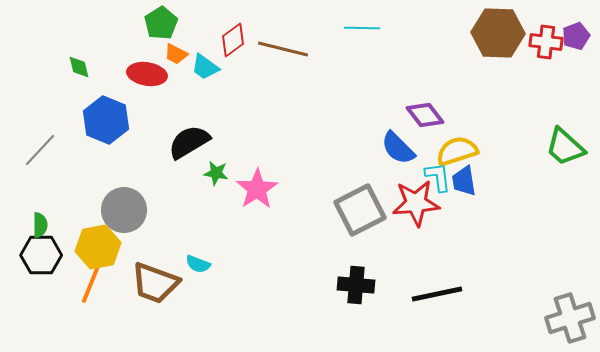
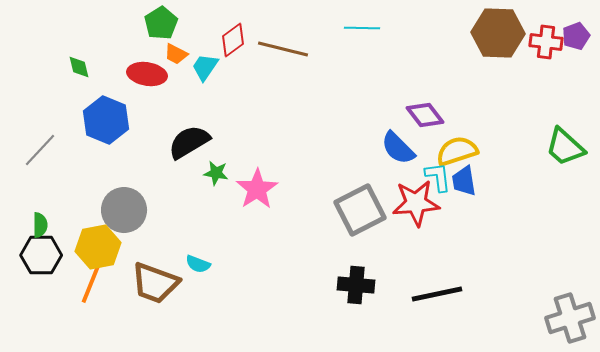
cyan trapezoid: rotated 88 degrees clockwise
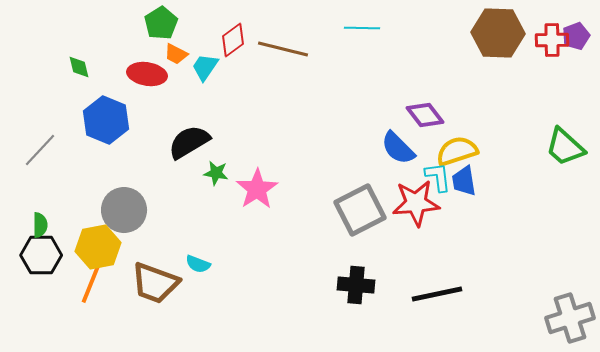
red cross: moved 6 px right, 2 px up; rotated 8 degrees counterclockwise
